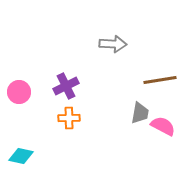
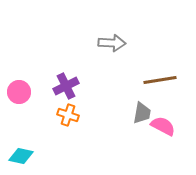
gray arrow: moved 1 px left, 1 px up
gray trapezoid: moved 2 px right
orange cross: moved 1 px left, 3 px up; rotated 20 degrees clockwise
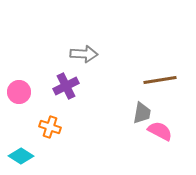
gray arrow: moved 28 px left, 11 px down
orange cross: moved 18 px left, 12 px down
pink semicircle: moved 3 px left, 5 px down
cyan diamond: rotated 20 degrees clockwise
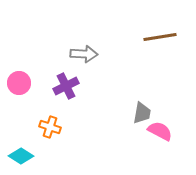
brown line: moved 43 px up
pink circle: moved 9 px up
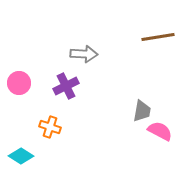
brown line: moved 2 px left
gray trapezoid: moved 2 px up
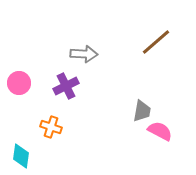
brown line: moved 2 px left, 5 px down; rotated 32 degrees counterclockwise
orange cross: moved 1 px right
cyan diamond: rotated 65 degrees clockwise
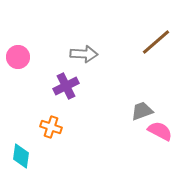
pink circle: moved 1 px left, 26 px up
gray trapezoid: rotated 120 degrees counterclockwise
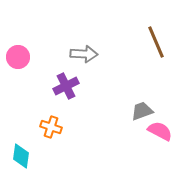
brown line: rotated 72 degrees counterclockwise
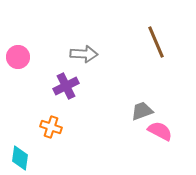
cyan diamond: moved 1 px left, 2 px down
